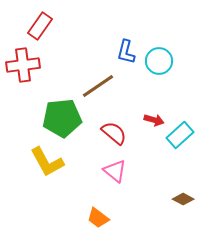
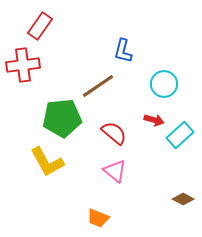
blue L-shape: moved 3 px left, 1 px up
cyan circle: moved 5 px right, 23 px down
orange trapezoid: rotated 15 degrees counterclockwise
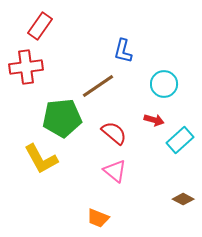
red cross: moved 3 px right, 2 px down
cyan rectangle: moved 5 px down
yellow L-shape: moved 6 px left, 3 px up
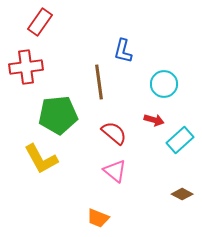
red rectangle: moved 4 px up
brown line: moved 1 px right, 4 px up; rotated 64 degrees counterclockwise
green pentagon: moved 4 px left, 3 px up
brown diamond: moved 1 px left, 5 px up
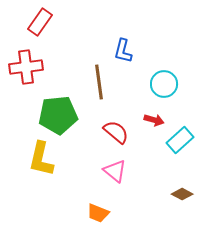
red semicircle: moved 2 px right, 1 px up
yellow L-shape: rotated 42 degrees clockwise
orange trapezoid: moved 5 px up
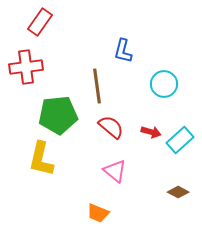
brown line: moved 2 px left, 4 px down
red arrow: moved 3 px left, 12 px down
red semicircle: moved 5 px left, 5 px up
brown diamond: moved 4 px left, 2 px up
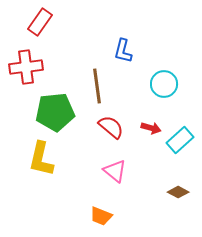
green pentagon: moved 3 px left, 3 px up
red arrow: moved 4 px up
orange trapezoid: moved 3 px right, 3 px down
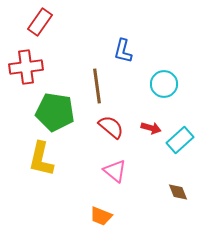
green pentagon: rotated 15 degrees clockwise
brown diamond: rotated 40 degrees clockwise
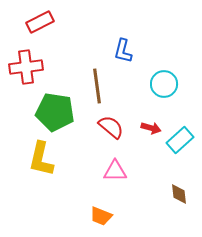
red rectangle: rotated 28 degrees clockwise
pink triangle: rotated 40 degrees counterclockwise
brown diamond: moved 1 px right, 2 px down; rotated 15 degrees clockwise
